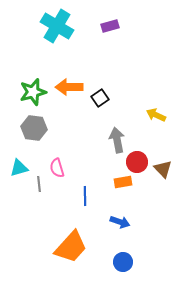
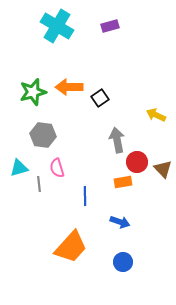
gray hexagon: moved 9 px right, 7 px down
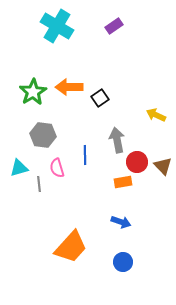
purple rectangle: moved 4 px right; rotated 18 degrees counterclockwise
green star: rotated 16 degrees counterclockwise
brown triangle: moved 3 px up
blue line: moved 41 px up
blue arrow: moved 1 px right
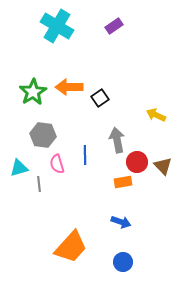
pink semicircle: moved 4 px up
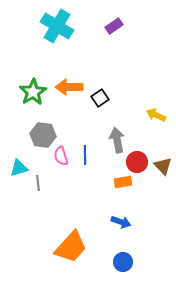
pink semicircle: moved 4 px right, 8 px up
gray line: moved 1 px left, 1 px up
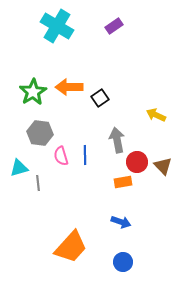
gray hexagon: moved 3 px left, 2 px up
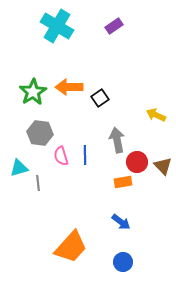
blue arrow: rotated 18 degrees clockwise
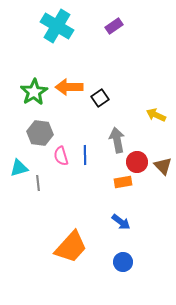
green star: moved 1 px right
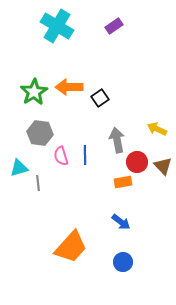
yellow arrow: moved 1 px right, 14 px down
